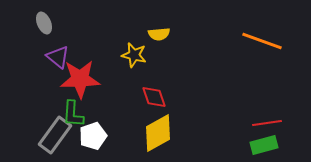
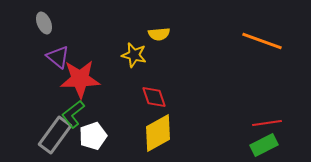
green L-shape: rotated 48 degrees clockwise
green rectangle: rotated 12 degrees counterclockwise
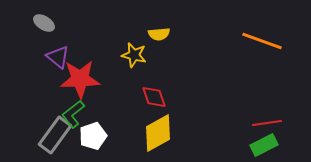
gray ellipse: rotated 35 degrees counterclockwise
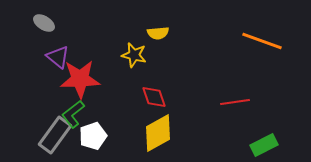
yellow semicircle: moved 1 px left, 1 px up
red line: moved 32 px left, 21 px up
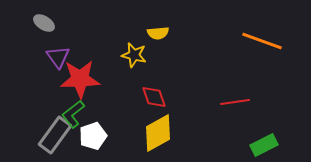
purple triangle: rotated 15 degrees clockwise
